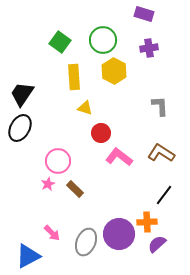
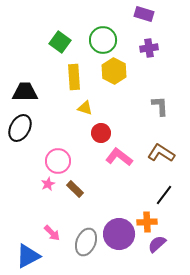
black trapezoid: moved 3 px right, 2 px up; rotated 56 degrees clockwise
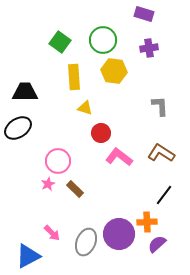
yellow hexagon: rotated 20 degrees counterclockwise
black ellipse: moved 2 px left; rotated 28 degrees clockwise
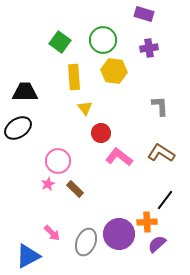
yellow triangle: rotated 35 degrees clockwise
black line: moved 1 px right, 5 px down
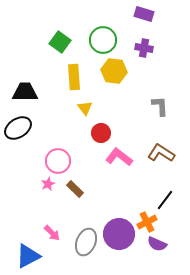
purple cross: moved 5 px left; rotated 18 degrees clockwise
orange cross: rotated 24 degrees counterclockwise
purple semicircle: rotated 114 degrees counterclockwise
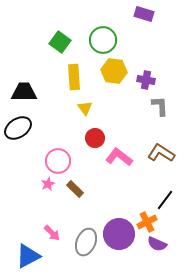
purple cross: moved 2 px right, 32 px down
black trapezoid: moved 1 px left
red circle: moved 6 px left, 5 px down
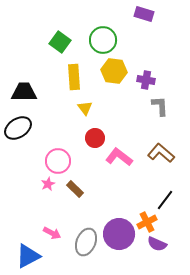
brown L-shape: rotated 8 degrees clockwise
pink arrow: rotated 18 degrees counterclockwise
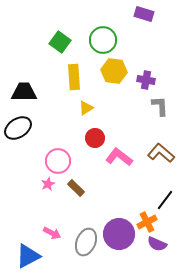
yellow triangle: moved 1 px right; rotated 35 degrees clockwise
brown rectangle: moved 1 px right, 1 px up
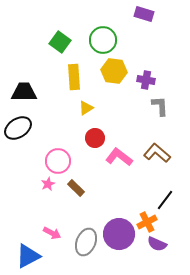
brown L-shape: moved 4 px left
